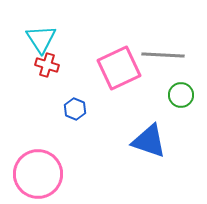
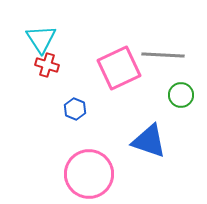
pink circle: moved 51 px right
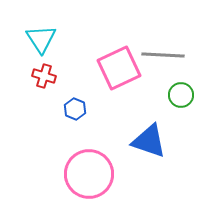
red cross: moved 3 px left, 11 px down
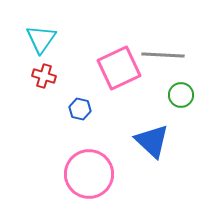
cyan triangle: rotated 8 degrees clockwise
blue hexagon: moved 5 px right; rotated 10 degrees counterclockwise
blue triangle: moved 3 px right; rotated 24 degrees clockwise
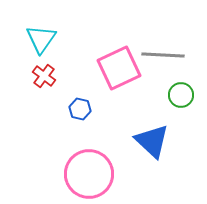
red cross: rotated 20 degrees clockwise
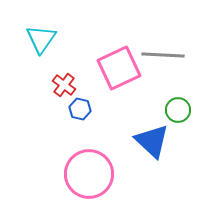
red cross: moved 20 px right, 9 px down
green circle: moved 3 px left, 15 px down
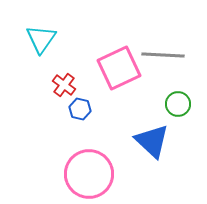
green circle: moved 6 px up
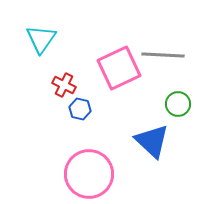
red cross: rotated 10 degrees counterclockwise
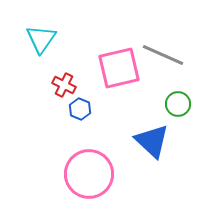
gray line: rotated 21 degrees clockwise
pink square: rotated 12 degrees clockwise
blue hexagon: rotated 10 degrees clockwise
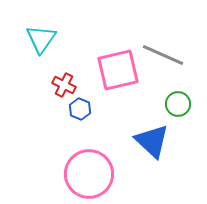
pink square: moved 1 px left, 2 px down
